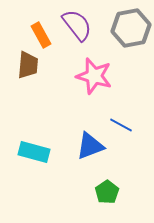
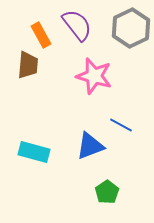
gray hexagon: rotated 15 degrees counterclockwise
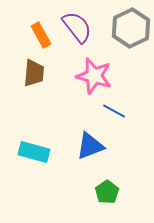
purple semicircle: moved 2 px down
brown trapezoid: moved 6 px right, 8 px down
blue line: moved 7 px left, 14 px up
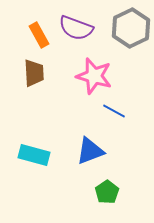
purple semicircle: moved 1 px left, 1 px down; rotated 148 degrees clockwise
orange rectangle: moved 2 px left
brown trapezoid: rotated 8 degrees counterclockwise
blue triangle: moved 5 px down
cyan rectangle: moved 3 px down
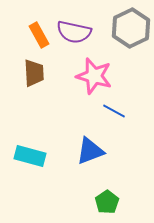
purple semicircle: moved 2 px left, 4 px down; rotated 8 degrees counterclockwise
cyan rectangle: moved 4 px left, 1 px down
green pentagon: moved 10 px down
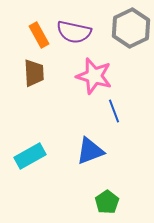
blue line: rotated 40 degrees clockwise
cyan rectangle: rotated 44 degrees counterclockwise
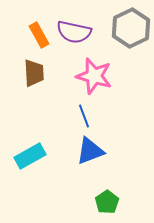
blue line: moved 30 px left, 5 px down
